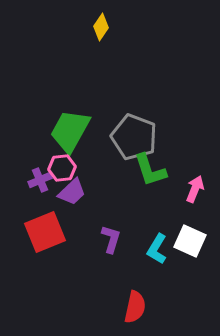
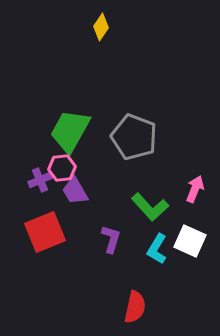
green L-shape: moved 37 px down; rotated 24 degrees counterclockwise
purple trapezoid: moved 3 px right, 1 px up; rotated 104 degrees clockwise
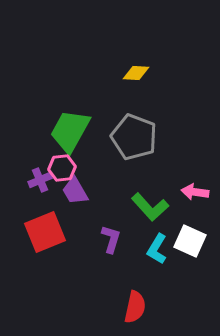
yellow diamond: moved 35 px right, 46 px down; rotated 60 degrees clockwise
pink arrow: moved 3 px down; rotated 104 degrees counterclockwise
